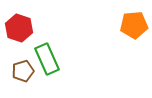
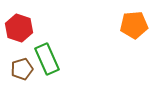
brown pentagon: moved 1 px left, 2 px up
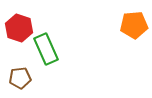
green rectangle: moved 1 px left, 10 px up
brown pentagon: moved 2 px left, 9 px down; rotated 10 degrees clockwise
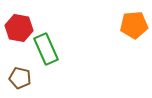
red hexagon: rotated 8 degrees counterclockwise
brown pentagon: rotated 20 degrees clockwise
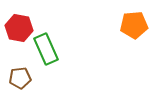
brown pentagon: rotated 20 degrees counterclockwise
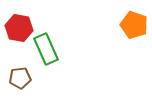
orange pentagon: rotated 24 degrees clockwise
